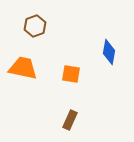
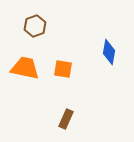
orange trapezoid: moved 2 px right
orange square: moved 8 px left, 5 px up
brown rectangle: moved 4 px left, 1 px up
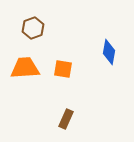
brown hexagon: moved 2 px left, 2 px down
orange trapezoid: rotated 16 degrees counterclockwise
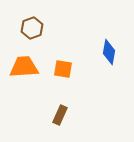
brown hexagon: moved 1 px left
orange trapezoid: moved 1 px left, 1 px up
brown rectangle: moved 6 px left, 4 px up
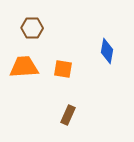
brown hexagon: rotated 20 degrees clockwise
blue diamond: moved 2 px left, 1 px up
brown rectangle: moved 8 px right
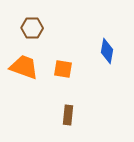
orange trapezoid: rotated 24 degrees clockwise
brown rectangle: rotated 18 degrees counterclockwise
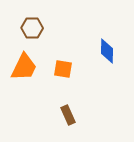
blue diamond: rotated 10 degrees counterclockwise
orange trapezoid: rotated 96 degrees clockwise
brown rectangle: rotated 30 degrees counterclockwise
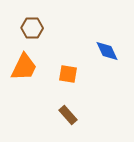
blue diamond: rotated 25 degrees counterclockwise
orange square: moved 5 px right, 5 px down
brown rectangle: rotated 18 degrees counterclockwise
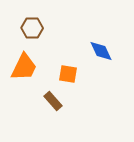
blue diamond: moved 6 px left
brown rectangle: moved 15 px left, 14 px up
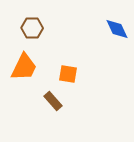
blue diamond: moved 16 px right, 22 px up
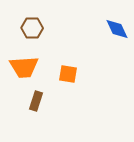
orange trapezoid: rotated 60 degrees clockwise
brown rectangle: moved 17 px left; rotated 60 degrees clockwise
